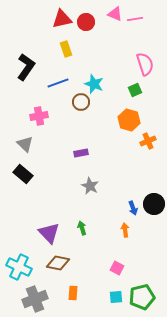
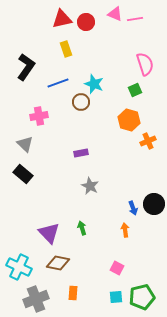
gray cross: moved 1 px right
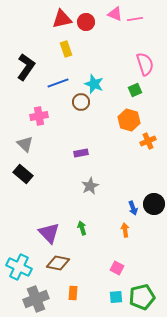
gray star: rotated 18 degrees clockwise
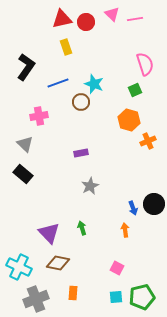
pink triangle: moved 3 px left; rotated 21 degrees clockwise
yellow rectangle: moved 2 px up
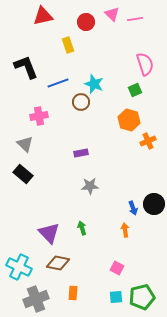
red triangle: moved 19 px left, 3 px up
yellow rectangle: moved 2 px right, 2 px up
black L-shape: rotated 56 degrees counterclockwise
gray star: rotated 24 degrees clockwise
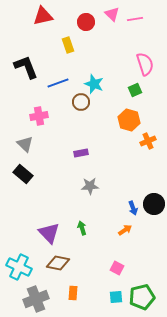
orange arrow: rotated 64 degrees clockwise
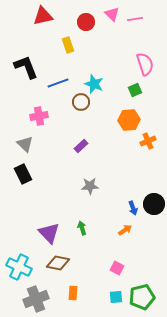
orange hexagon: rotated 20 degrees counterclockwise
purple rectangle: moved 7 px up; rotated 32 degrees counterclockwise
black rectangle: rotated 24 degrees clockwise
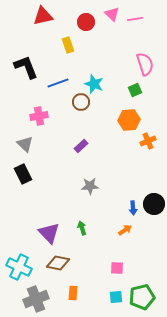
blue arrow: rotated 16 degrees clockwise
pink square: rotated 24 degrees counterclockwise
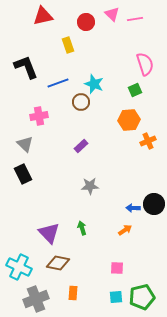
blue arrow: rotated 96 degrees clockwise
